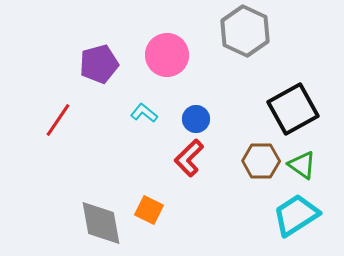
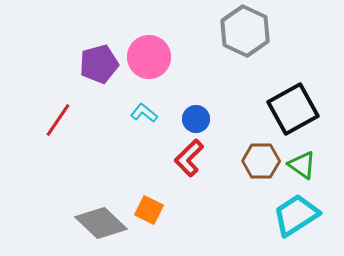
pink circle: moved 18 px left, 2 px down
gray diamond: rotated 36 degrees counterclockwise
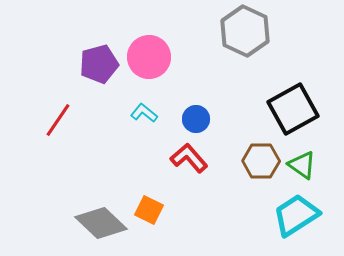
red L-shape: rotated 93 degrees clockwise
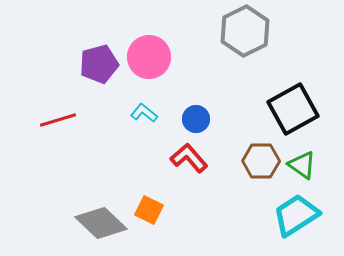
gray hexagon: rotated 9 degrees clockwise
red line: rotated 39 degrees clockwise
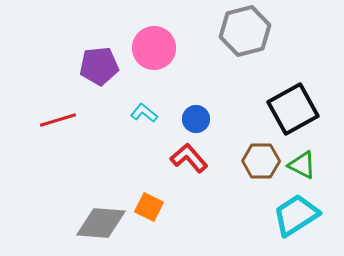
gray hexagon: rotated 12 degrees clockwise
pink circle: moved 5 px right, 9 px up
purple pentagon: moved 2 px down; rotated 9 degrees clockwise
green triangle: rotated 8 degrees counterclockwise
orange square: moved 3 px up
gray diamond: rotated 39 degrees counterclockwise
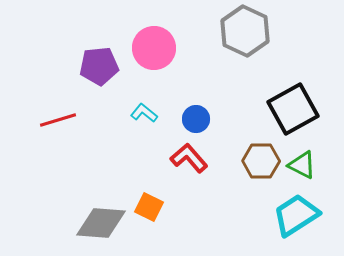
gray hexagon: rotated 21 degrees counterclockwise
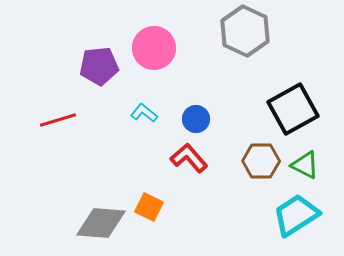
green triangle: moved 3 px right
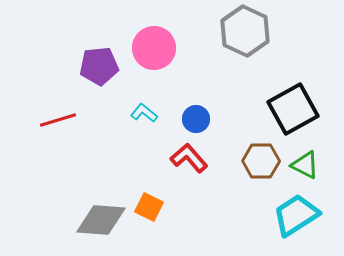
gray diamond: moved 3 px up
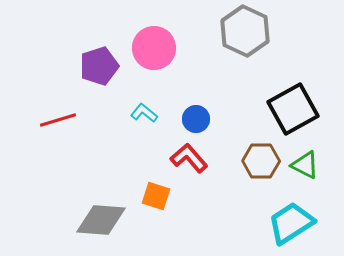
purple pentagon: rotated 12 degrees counterclockwise
orange square: moved 7 px right, 11 px up; rotated 8 degrees counterclockwise
cyan trapezoid: moved 5 px left, 8 px down
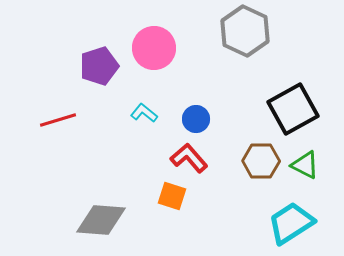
orange square: moved 16 px right
